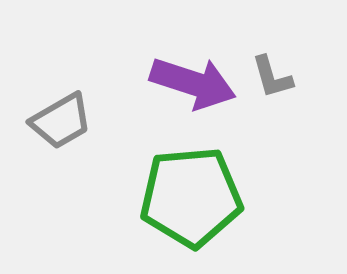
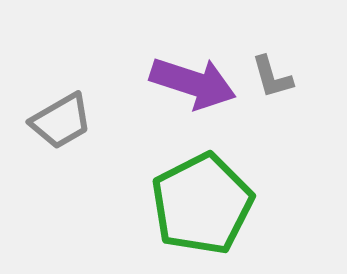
green pentagon: moved 11 px right, 7 px down; rotated 22 degrees counterclockwise
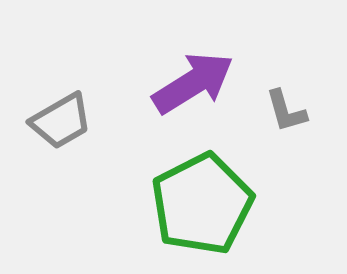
gray L-shape: moved 14 px right, 34 px down
purple arrow: rotated 50 degrees counterclockwise
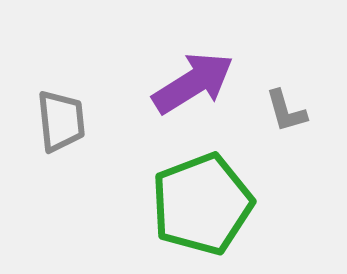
gray trapezoid: rotated 66 degrees counterclockwise
green pentagon: rotated 6 degrees clockwise
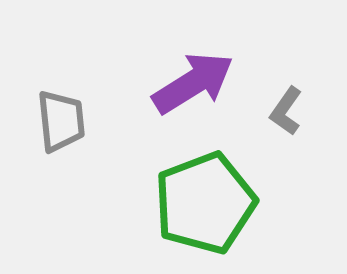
gray L-shape: rotated 51 degrees clockwise
green pentagon: moved 3 px right, 1 px up
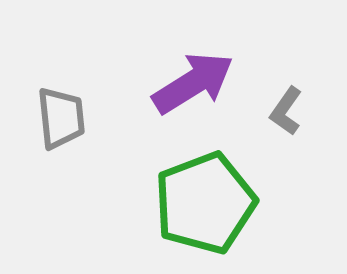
gray trapezoid: moved 3 px up
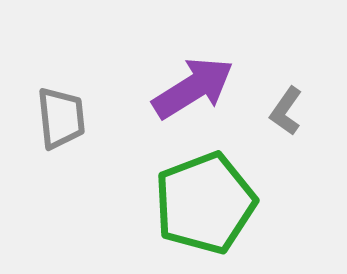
purple arrow: moved 5 px down
